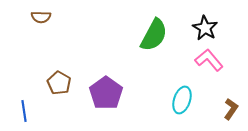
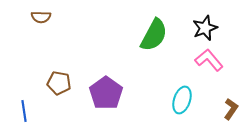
black star: rotated 20 degrees clockwise
brown pentagon: rotated 20 degrees counterclockwise
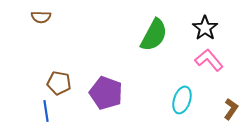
black star: rotated 15 degrees counterclockwise
purple pentagon: rotated 16 degrees counterclockwise
blue line: moved 22 px right
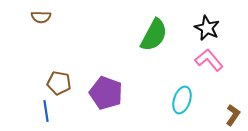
black star: moved 2 px right; rotated 10 degrees counterclockwise
brown L-shape: moved 2 px right, 6 px down
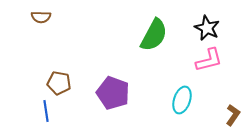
pink L-shape: rotated 116 degrees clockwise
purple pentagon: moved 7 px right
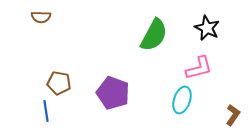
pink L-shape: moved 10 px left, 8 px down
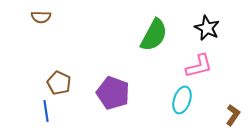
pink L-shape: moved 2 px up
brown pentagon: rotated 15 degrees clockwise
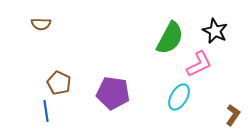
brown semicircle: moved 7 px down
black star: moved 8 px right, 3 px down
green semicircle: moved 16 px right, 3 px down
pink L-shape: moved 2 px up; rotated 12 degrees counterclockwise
purple pentagon: rotated 12 degrees counterclockwise
cyan ellipse: moved 3 px left, 3 px up; rotated 12 degrees clockwise
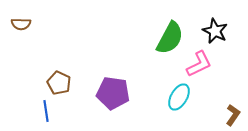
brown semicircle: moved 20 px left
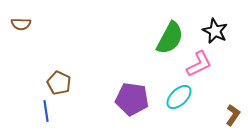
purple pentagon: moved 19 px right, 6 px down
cyan ellipse: rotated 16 degrees clockwise
